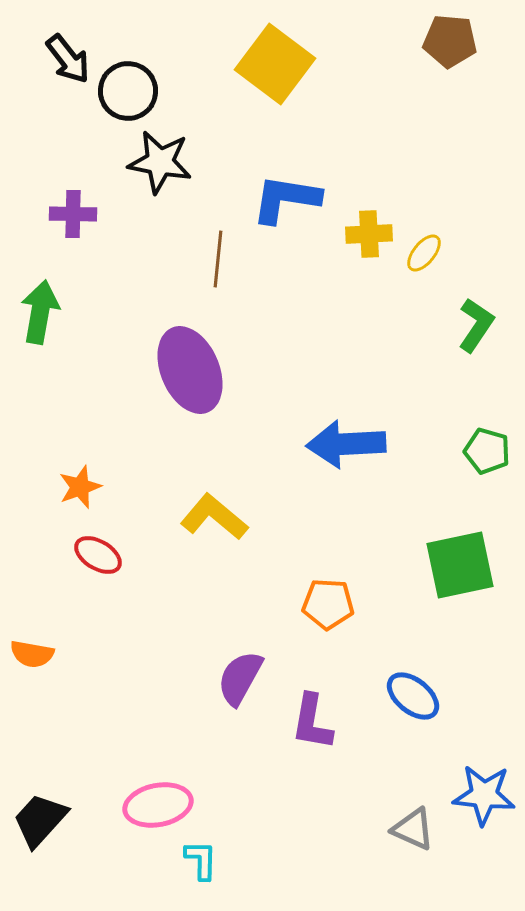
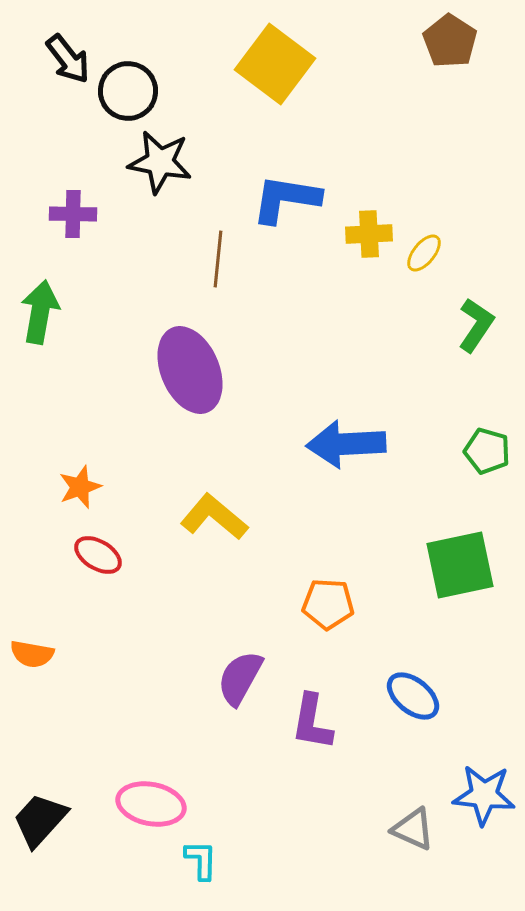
brown pentagon: rotated 28 degrees clockwise
pink ellipse: moved 7 px left, 1 px up; rotated 22 degrees clockwise
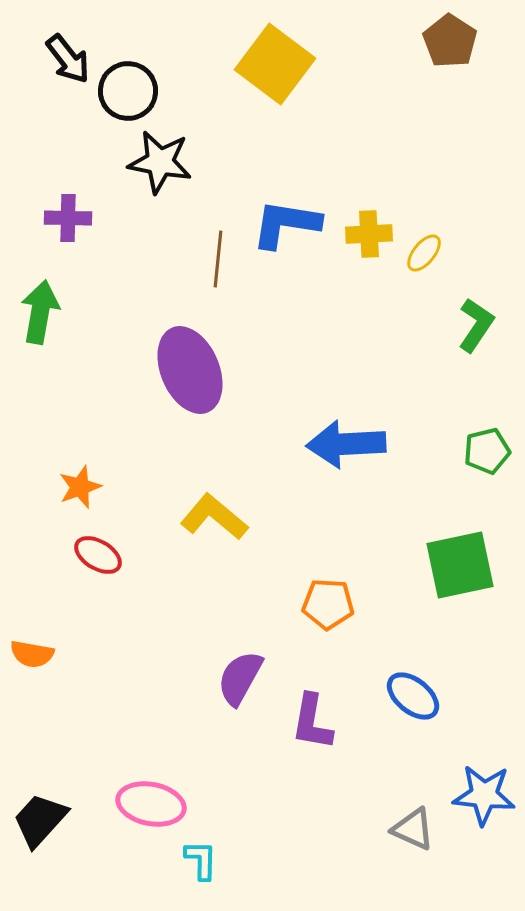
blue L-shape: moved 25 px down
purple cross: moved 5 px left, 4 px down
green pentagon: rotated 30 degrees counterclockwise
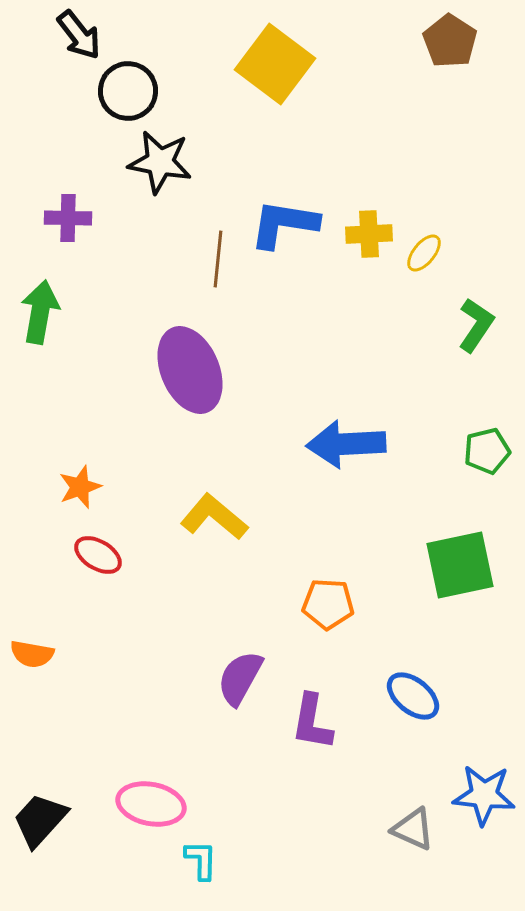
black arrow: moved 11 px right, 24 px up
blue L-shape: moved 2 px left
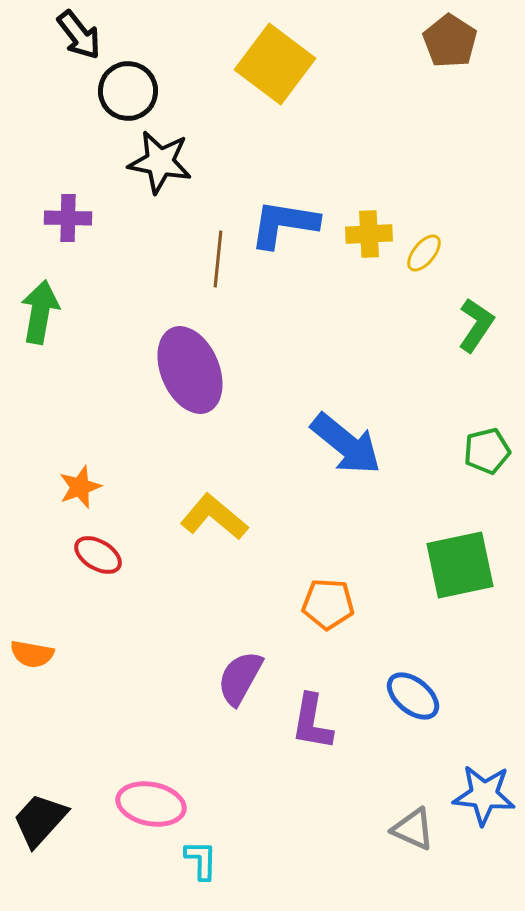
blue arrow: rotated 138 degrees counterclockwise
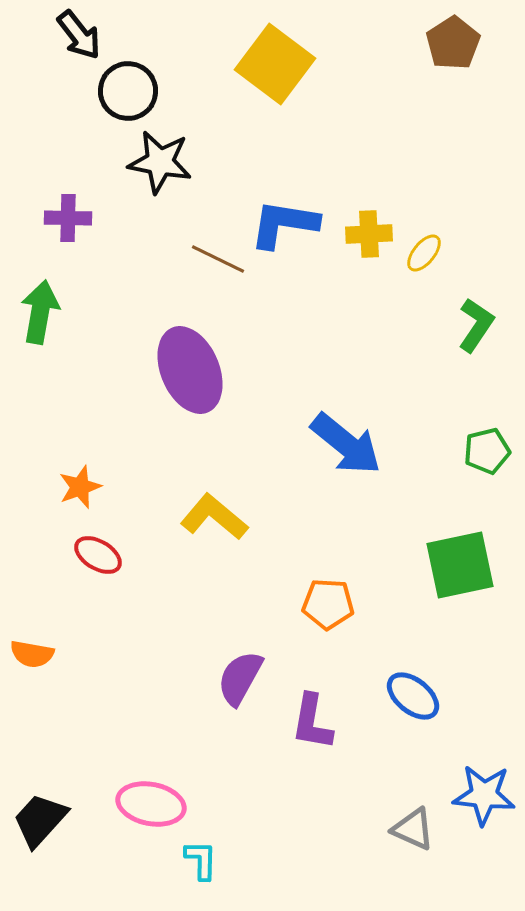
brown pentagon: moved 3 px right, 2 px down; rotated 6 degrees clockwise
brown line: rotated 70 degrees counterclockwise
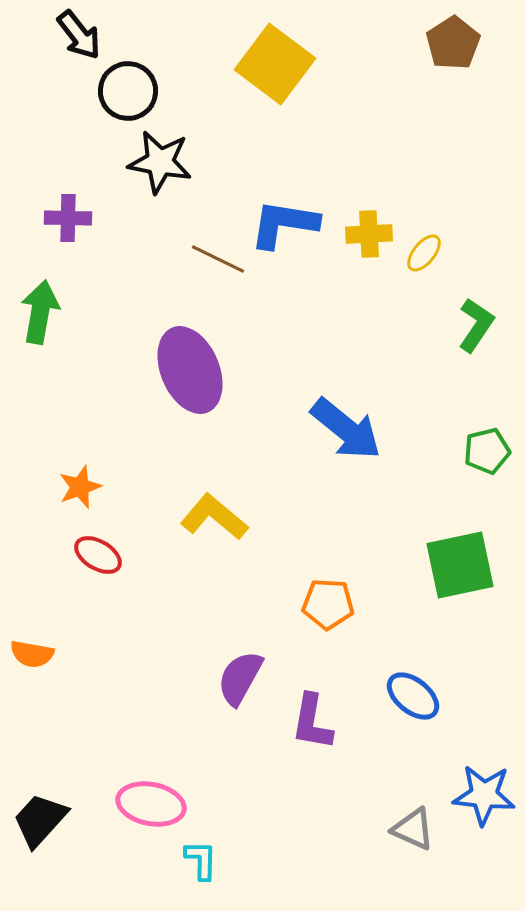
blue arrow: moved 15 px up
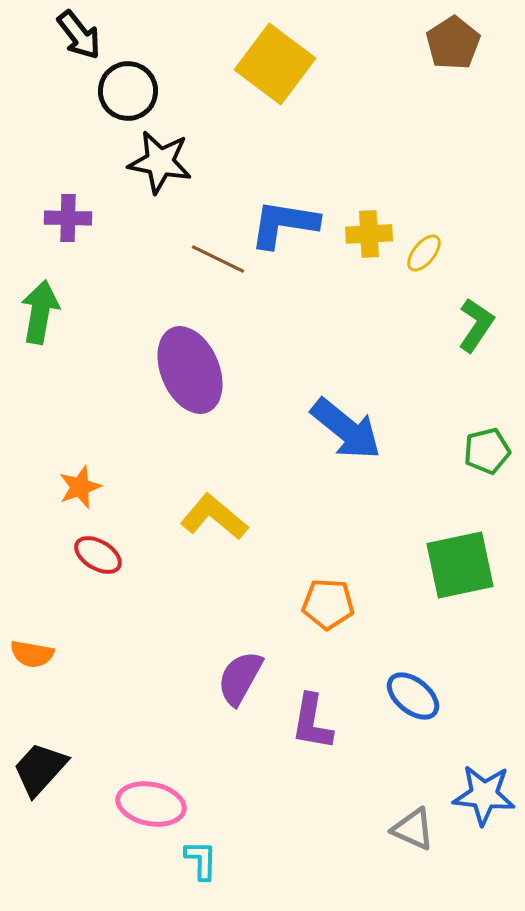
black trapezoid: moved 51 px up
